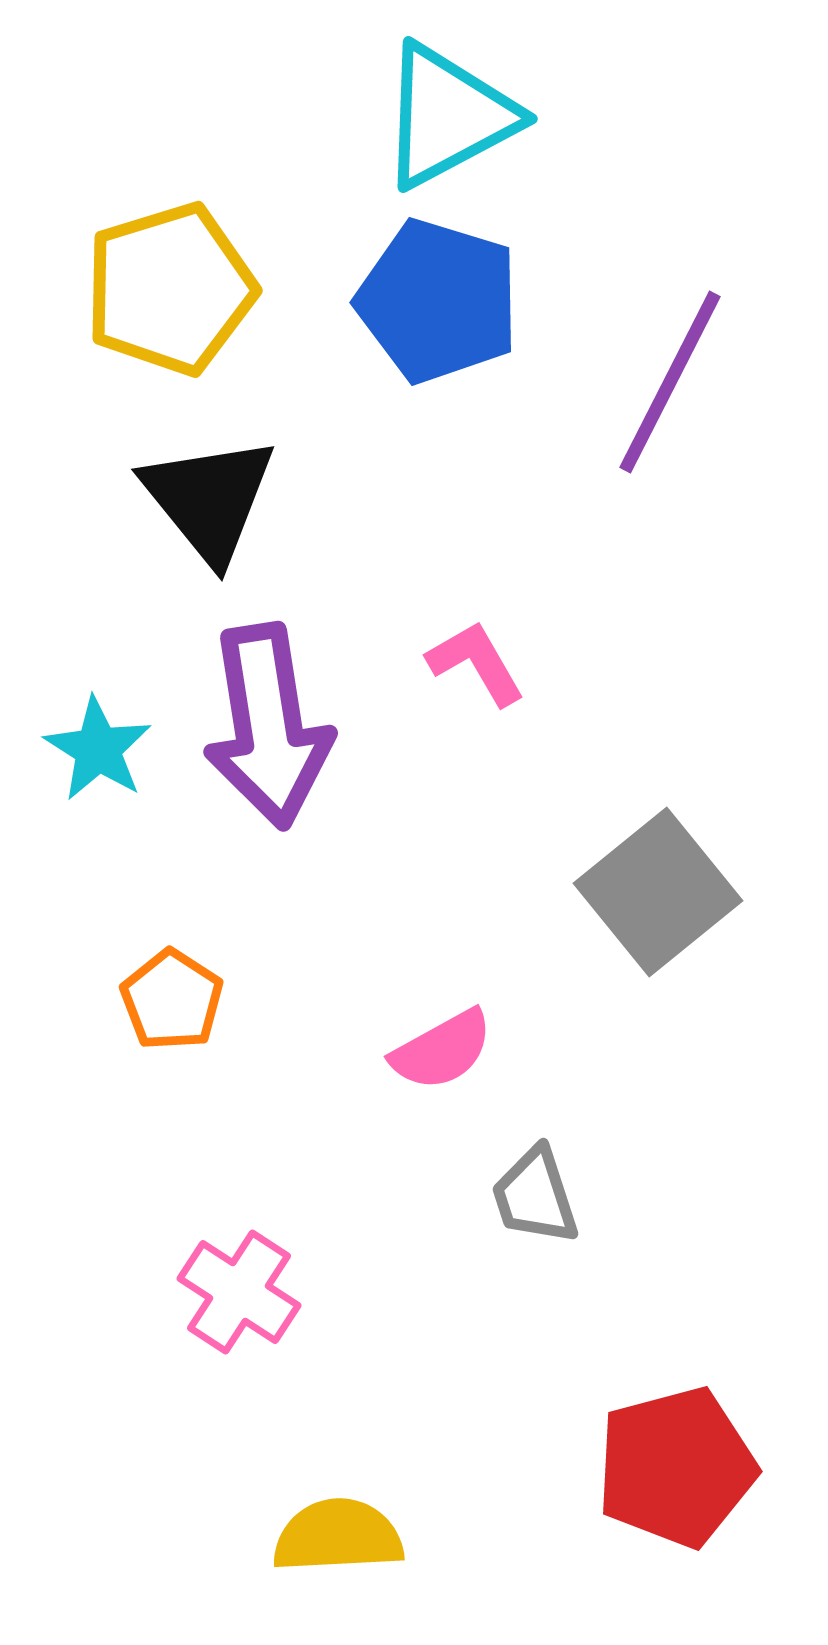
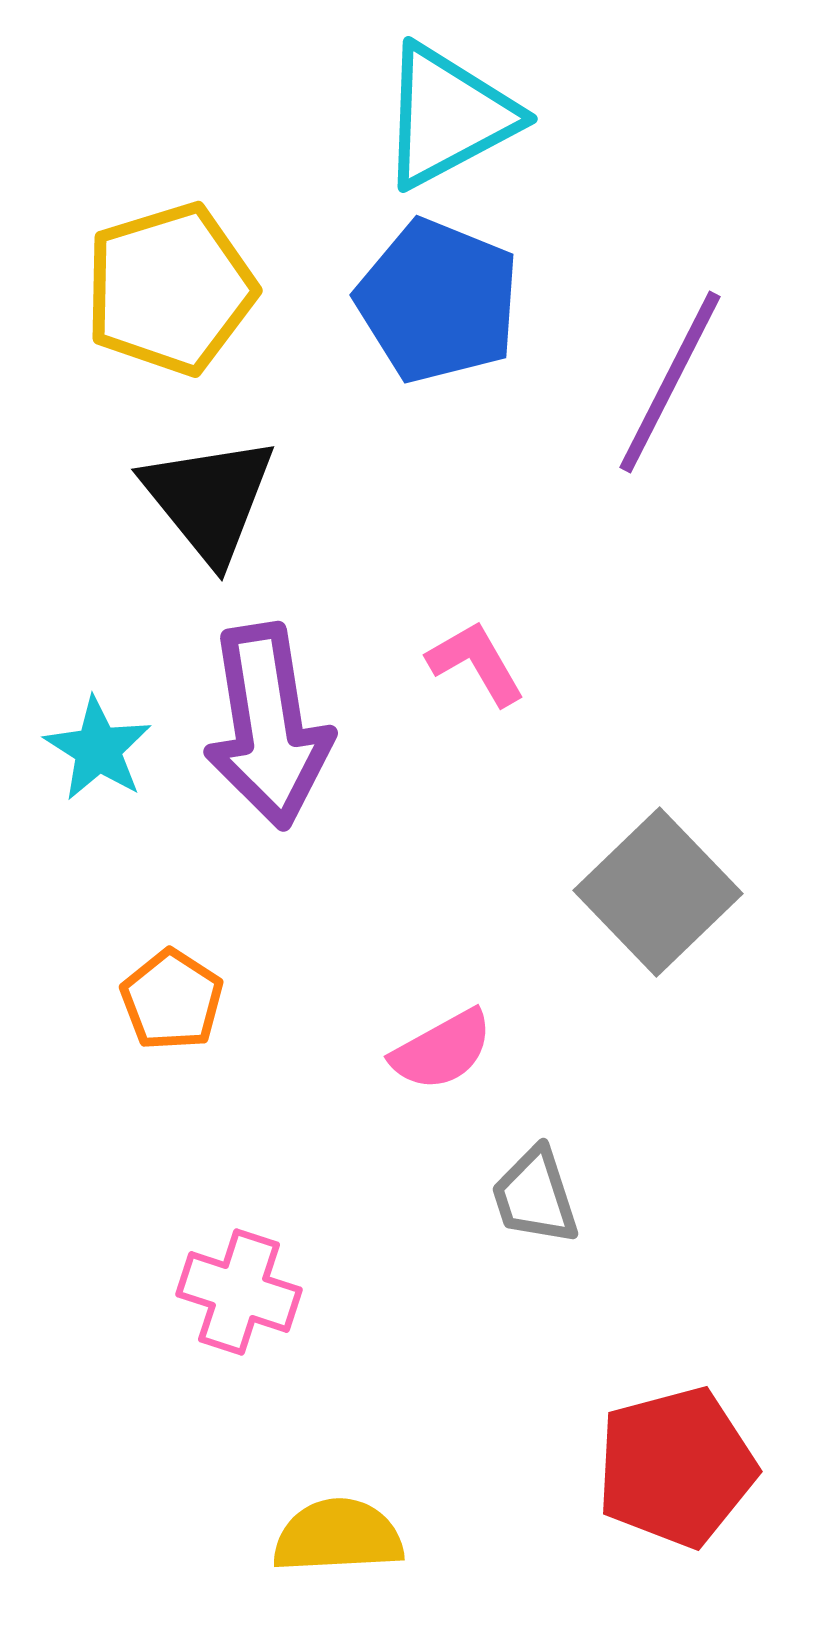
blue pentagon: rotated 5 degrees clockwise
gray square: rotated 5 degrees counterclockwise
pink cross: rotated 15 degrees counterclockwise
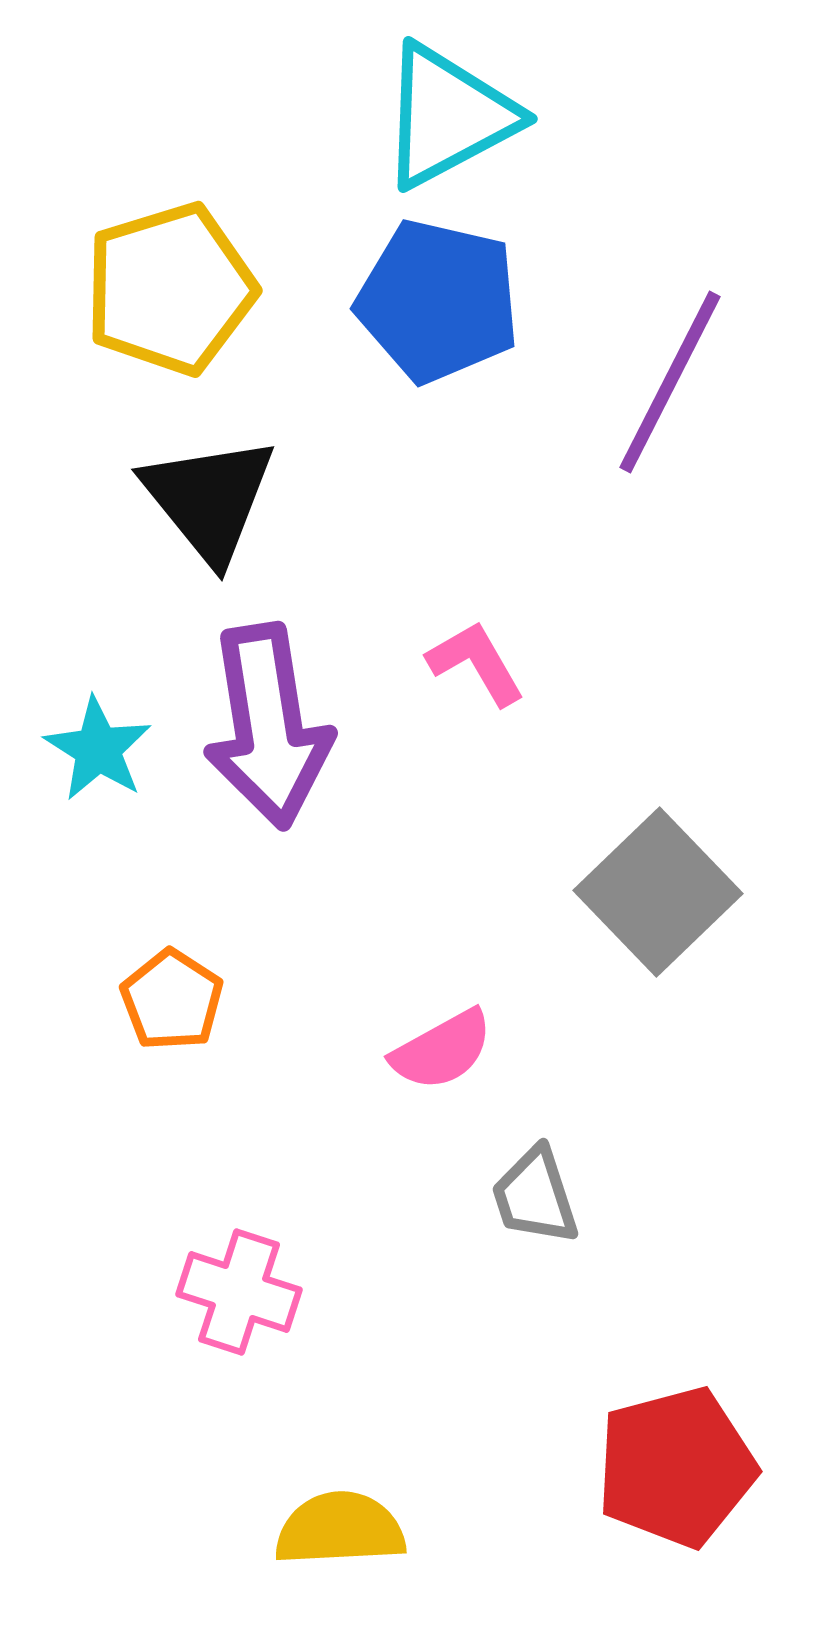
blue pentagon: rotated 9 degrees counterclockwise
yellow semicircle: moved 2 px right, 7 px up
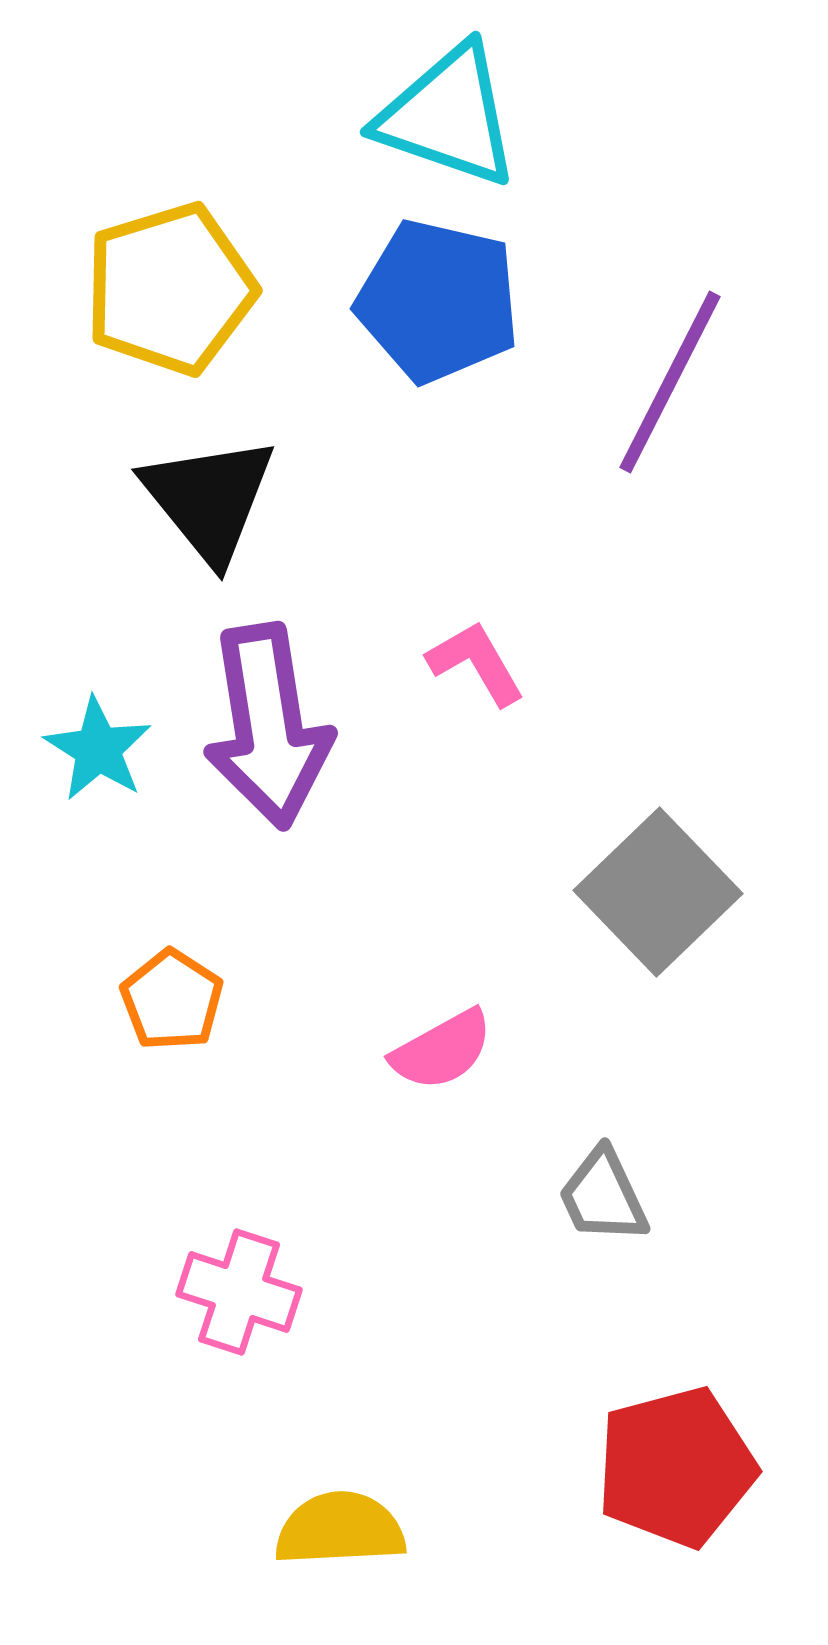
cyan triangle: rotated 47 degrees clockwise
gray trapezoid: moved 68 px right; rotated 7 degrees counterclockwise
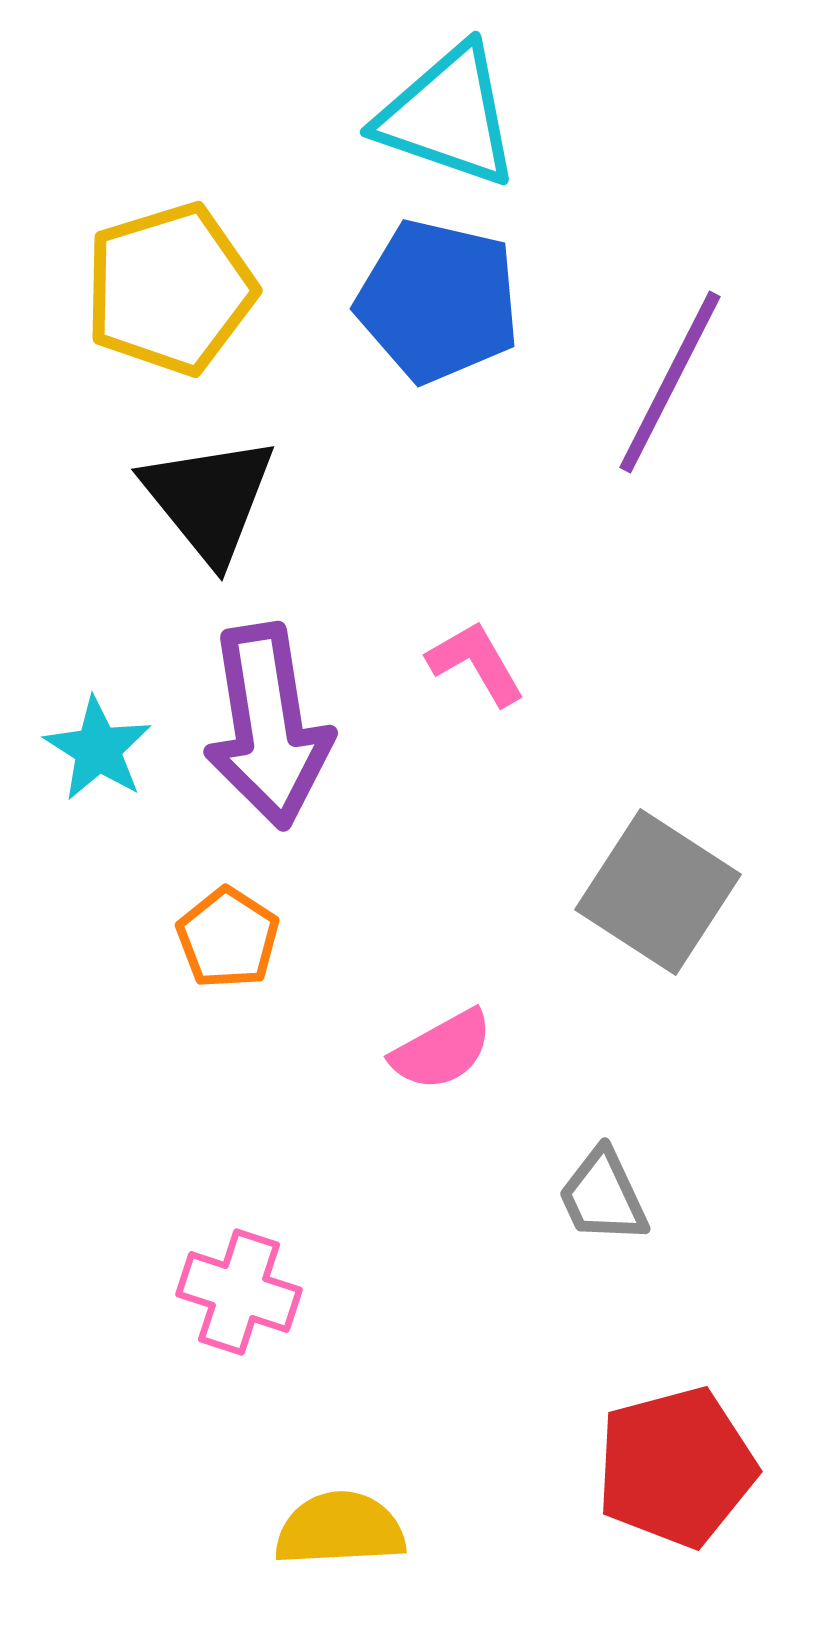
gray square: rotated 13 degrees counterclockwise
orange pentagon: moved 56 px right, 62 px up
